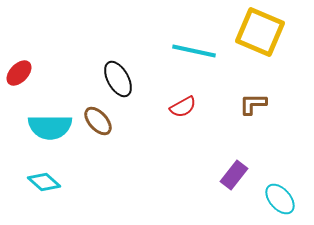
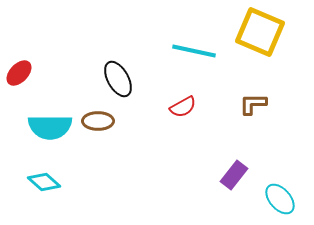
brown ellipse: rotated 48 degrees counterclockwise
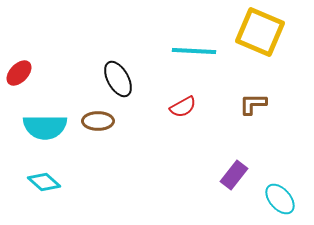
cyan line: rotated 9 degrees counterclockwise
cyan semicircle: moved 5 px left
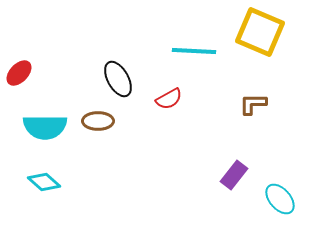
red semicircle: moved 14 px left, 8 px up
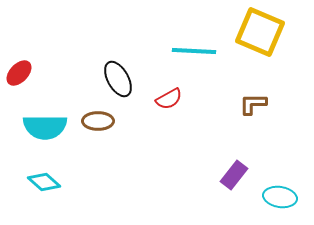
cyan ellipse: moved 2 px up; rotated 40 degrees counterclockwise
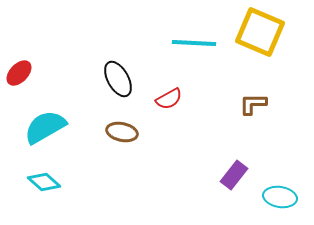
cyan line: moved 8 px up
brown ellipse: moved 24 px right, 11 px down; rotated 12 degrees clockwise
cyan semicircle: rotated 150 degrees clockwise
